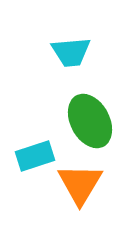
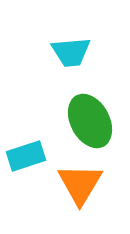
cyan rectangle: moved 9 px left
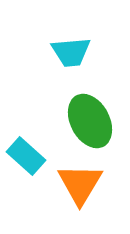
cyan rectangle: rotated 60 degrees clockwise
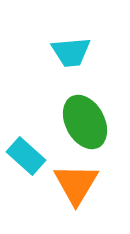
green ellipse: moved 5 px left, 1 px down
orange triangle: moved 4 px left
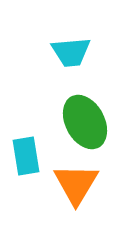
cyan rectangle: rotated 39 degrees clockwise
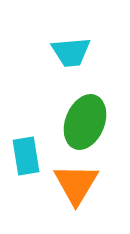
green ellipse: rotated 50 degrees clockwise
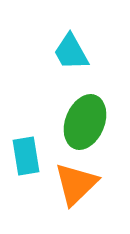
cyan trapezoid: rotated 66 degrees clockwise
orange triangle: rotated 15 degrees clockwise
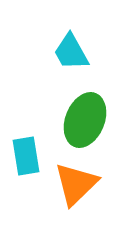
green ellipse: moved 2 px up
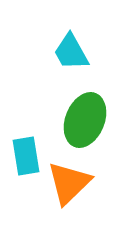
orange triangle: moved 7 px left, 1 px up
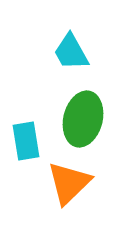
green ellipse: moved 2 px left, 1 px up; rotated 8 degrees counterclockwise
cyan rectangle: moved 15 px up
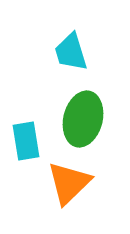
cyan trapezoid: rotated 12 degrees clockwise
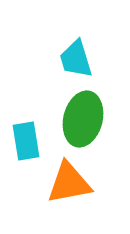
cyan trapezoid: moved 5 px right, 7 px down
orange triangle: rotated 33 degrees clockwise
